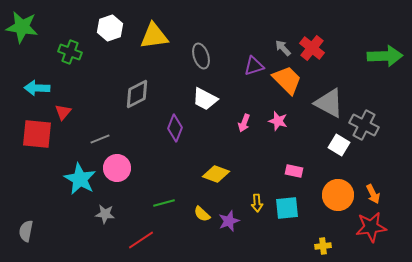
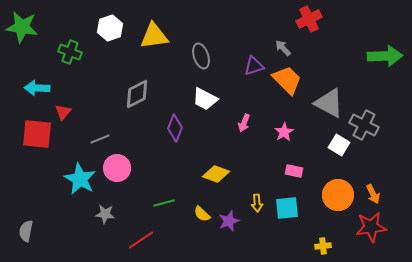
red cross: moved 3 px left, 29 px up; rotated 25 degrees clockwise
pink star: moved 6 px right, 11 px down; rotated 24 degrees clockwise
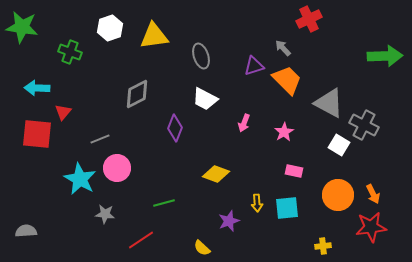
yellow semicircle: moved 34 px down
gray semicircle: rotated 75 degrees clockwise
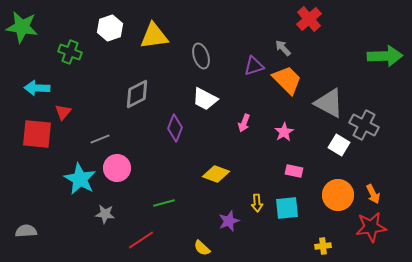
red cross: rotated 15 degrees counterclockwise
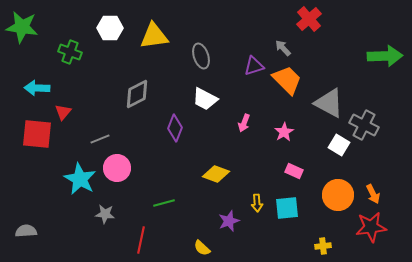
white hexagon: rotated 20 degrees clockwise
pink rectangle: rotated 12 degrees clockwise
red line: rotated 44 degrees counterclockwise
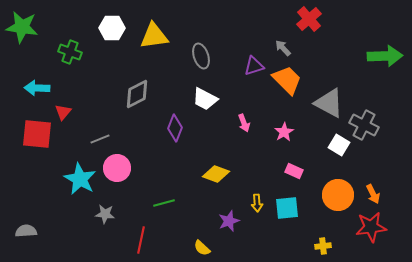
white hexagon: moved 2 px right
pink arrow: rotated 42 degrees counterclockwise
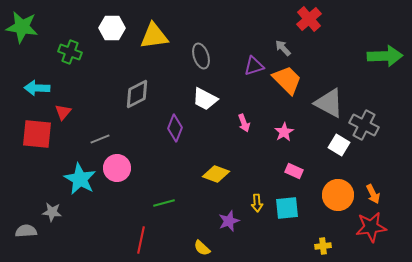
gray star: moved 53 px left, 2 px up
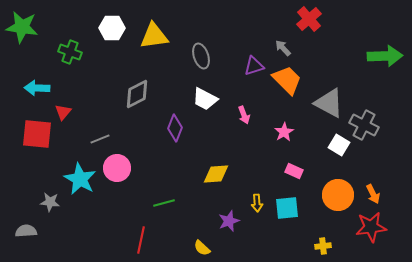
pink arrow: moved 8 px up
yellow diamond: rotated 24 degrees counterclockwise
gray star: moved 2 px left, 10 px up
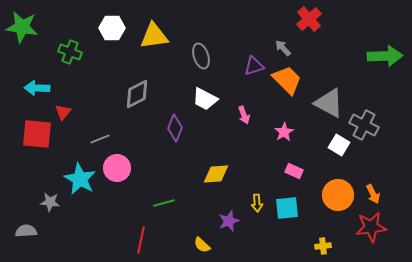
yellow semicircle: moved 3 px up
